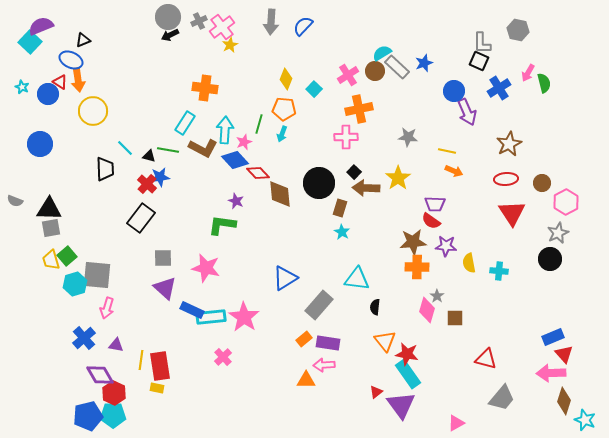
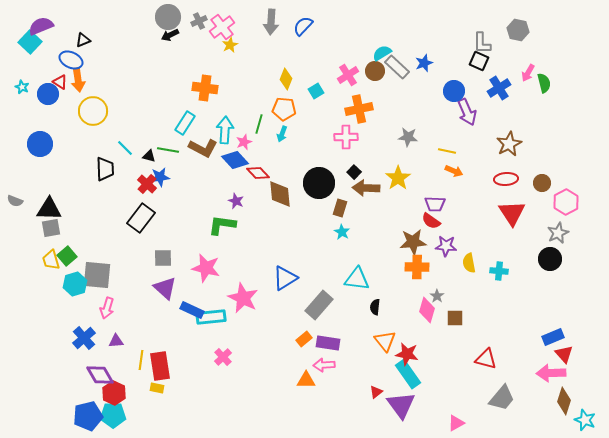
cyan square at (314, 89): moved 2 px right, 2 px down; rotated 14 degrees clockwise
pink star at (244, 317): moved 1 px left, 19 px up; rotated 8 degrees counterclockwise
purple triangle at (116, 345): moved 4 px up; rotated 14 degrees counterclockwise
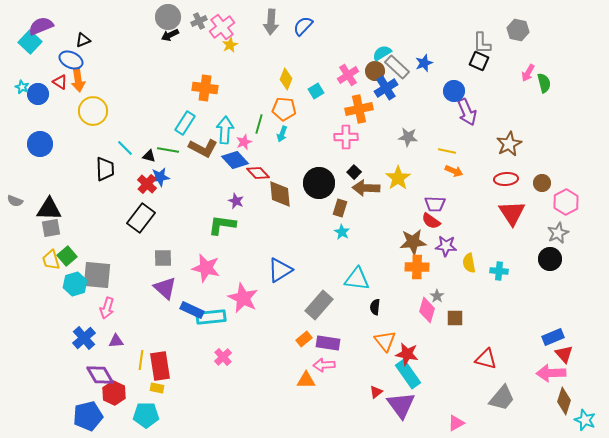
blue cross at (499, 88): moved 113 px left
blue circle at (48, 94): moved 10 px left
blue triangle at (285, 278): moved 5 px left, 8 px up
cyan pentagon at (113, 415): moved 33 px right
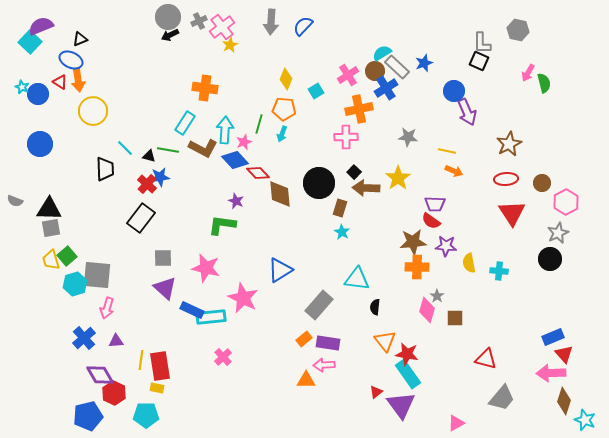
black triangle at (83, 40): moved 3 px left, 1 px up
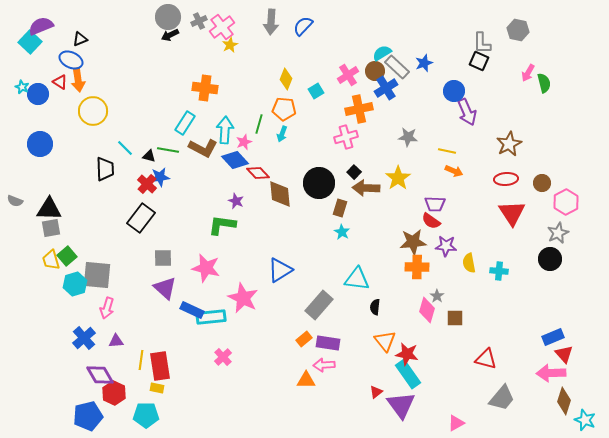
pink cross at (346, 137): rotated 15 degrees counterclockwise
